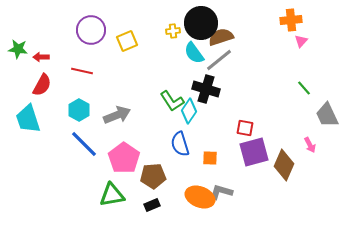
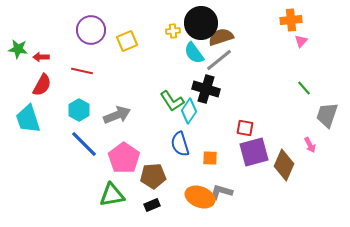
gray trapezoid: rotated 44 degrees clockwise
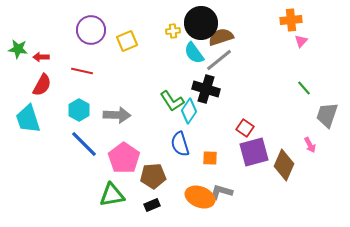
gray arrow: rotated 24 degrees clockwise
red square: rotated 24 degrees clockwise
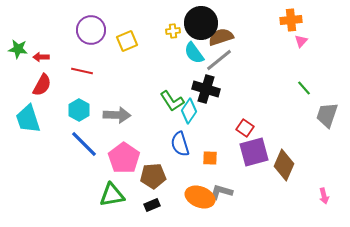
pink arrow: moved 14 px right, 51 px down; rotated 14 degrees clockwise
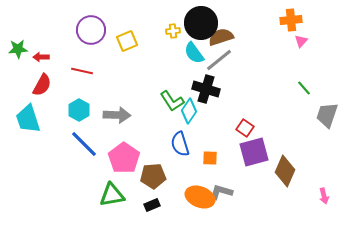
green star: rotated 12 degrees counterclockwise
brown diamond: moved 1 px right, 6 px down
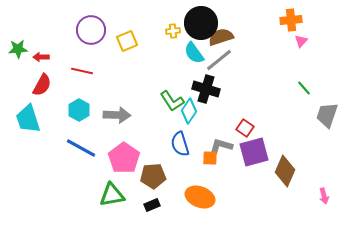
blue line: moved 3 px left, 4 px down; rotated 16 degrees counterclockwise
gray L-shape: moved 46 px up
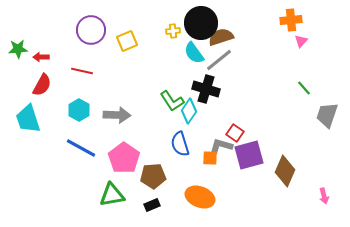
red square: moved 10 px left, 5 px down
purple square: moved 5 px left, 3 px down
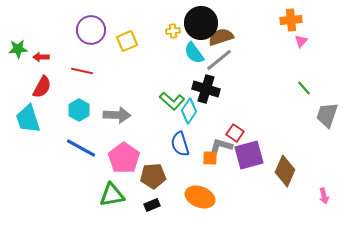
red semicircle: moved 2 px down
green L-shape: rotated 15 degrees counterclockwise
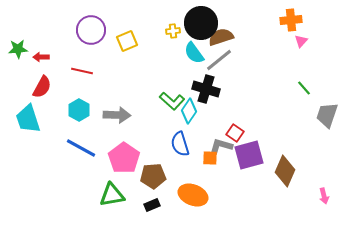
orange ellipse: moved 7 px left, 2 px up
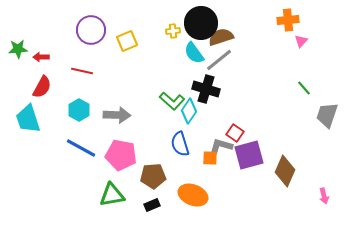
orange cross: moved 3 px left
pink pentagon: moved 3 px left, 3 px up; rotated 24 degrees counterclockwise
